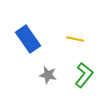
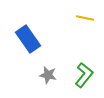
yellow line: moved 10 px right, 21 px up
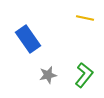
gray star: rotated 24 degrees counterclockwise
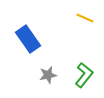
yellow line: rotated 12 degrees clockwise
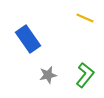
green L-shape: moved 1 px right
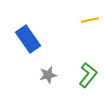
yellow line: moved 5 px right, 2 px down; rotated 36 degrees counterclockwise
green L-shape: moved 3 px right
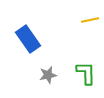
green L-shape: moved 2 px left, 2 px up; rotated 40 degrees counterclockwise
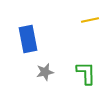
blue rectangle: rotated 24 degrees clockwise
gray star: moved 3 px left, 3 px up
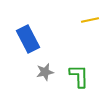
blue rectangle: rotated 16 degrees counterclockwise
green L-shape: moved 7 px left, 3 px down
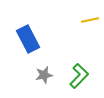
gray star: moved 1 px left, 3 px down
green L-shape: rotated 45 degrees clockwise
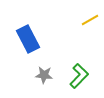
yellow line: rotated 18 degrees counterclockwise
gray star: rotated 18 degrees clockwise
